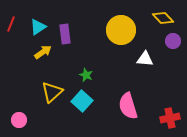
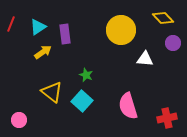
purple circle: moved 2 px down
yellow triangle: rotated 40 degrees counterclockwise
red cross: moved 3 px left
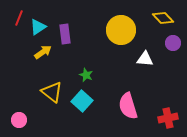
red line: moved 8 px right, 6 px up
red cross: moved 1 px right
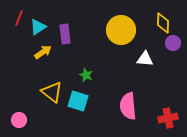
yellow diamond: moved 5 px down; rotated 45 degrees clockwise
cyan square: moved 4 px left; rotated 25 degrees counterclockwise
pink semicircle: rotated 12 degrees clockwise
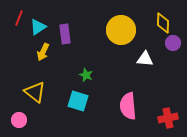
yellow arrow: rotated 150 degrees clockwise
yellow triangle: moved 17 px left
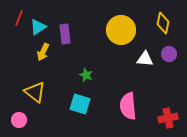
yellow diamond: rotated 10 degrees clockwise
purple circle: moved 4 px left, 11 px down
cyan square: moved 2 px right, 3 px down
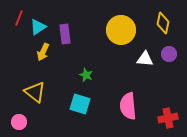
pink circle: moved 2 px down
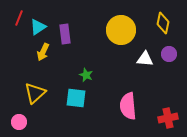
yellow triangle: moved 1 px down; rotated 40 degrees clockwise
cyan square: moved 4 px left, 6 px up; rotated 10 degrees counterclockwise
